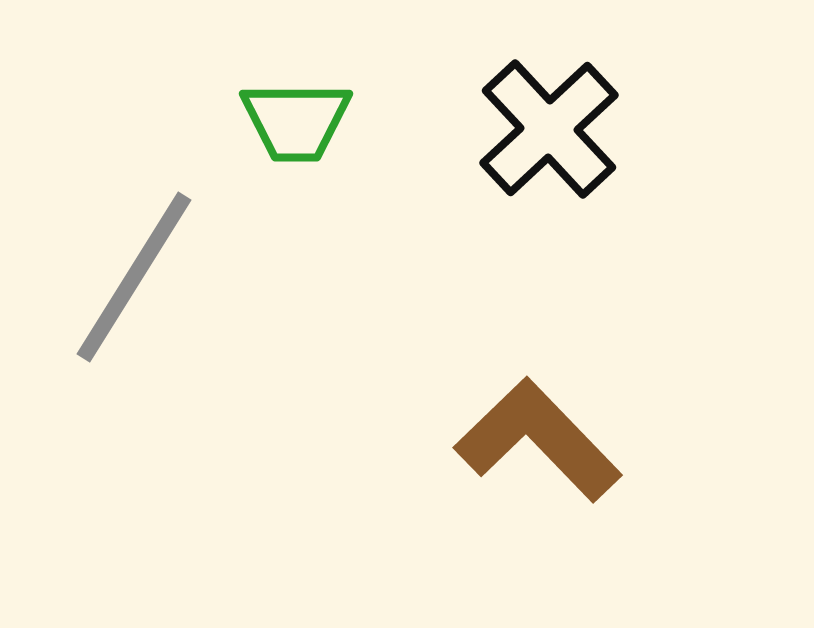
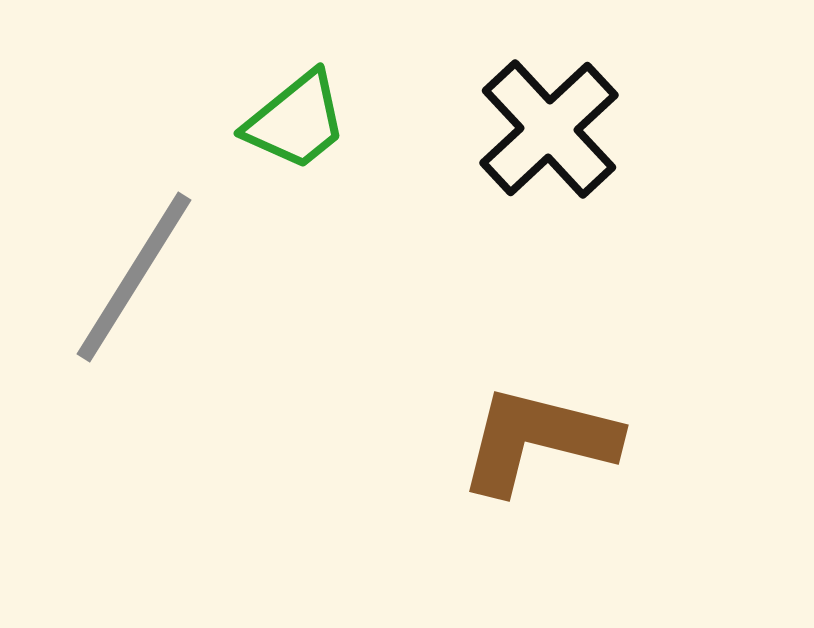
green trapezoid: rotated 39 degrees counterclockwise
brown L-shape: rotated 32 degrees counterclockwise
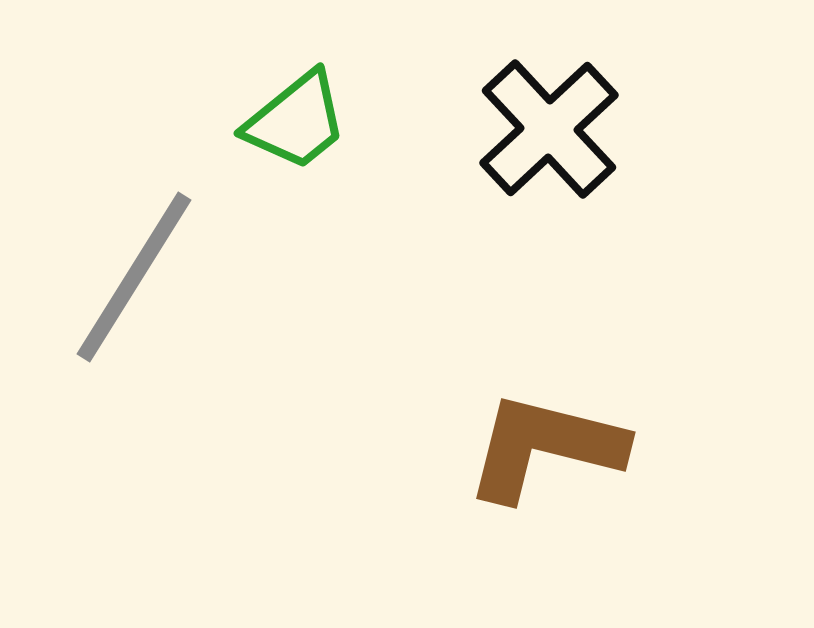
brown L-shape: moved 7 px right, 7 px down
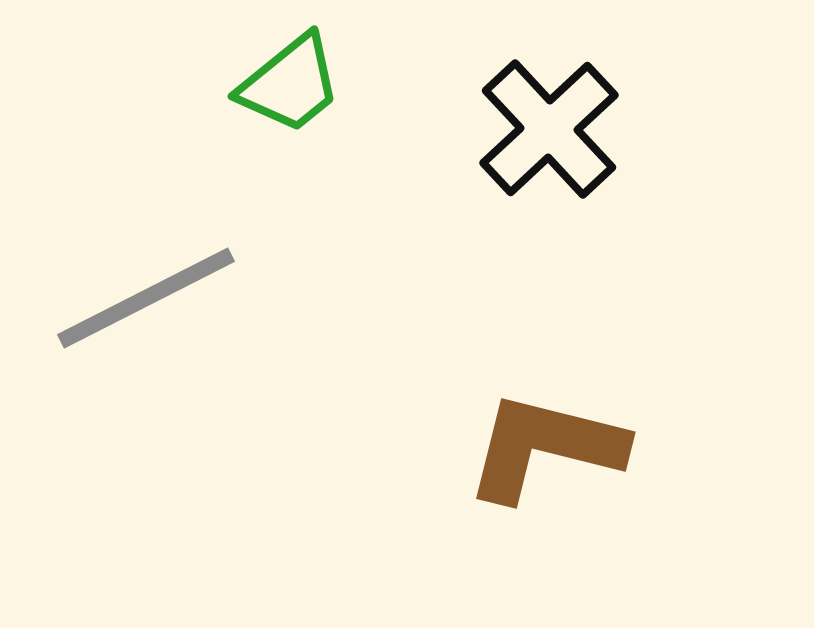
green trapezoid: moved 6 px left, 37 px up
gray line: moved 12 px right, 21 px down; rotated 31 degrees clockwise
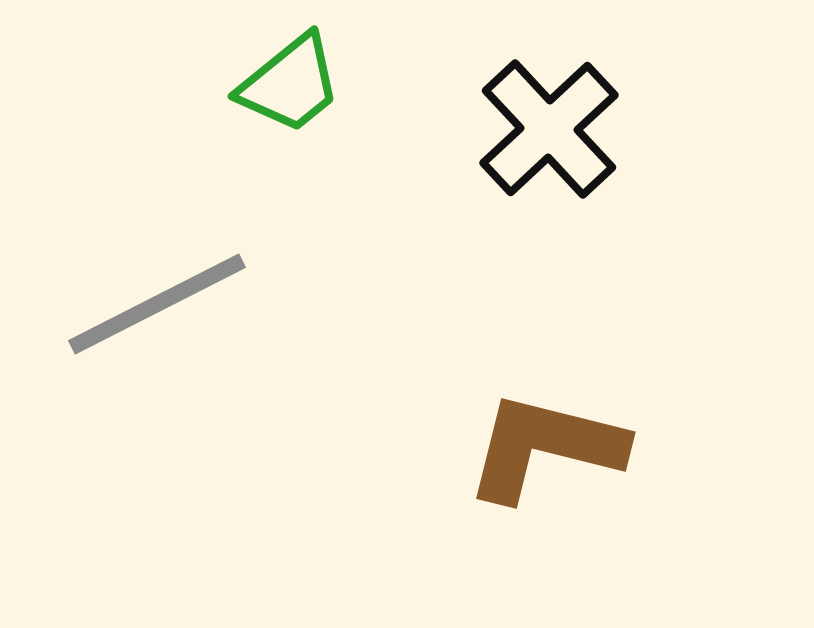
gray line: moved 11 px right, 6 px down
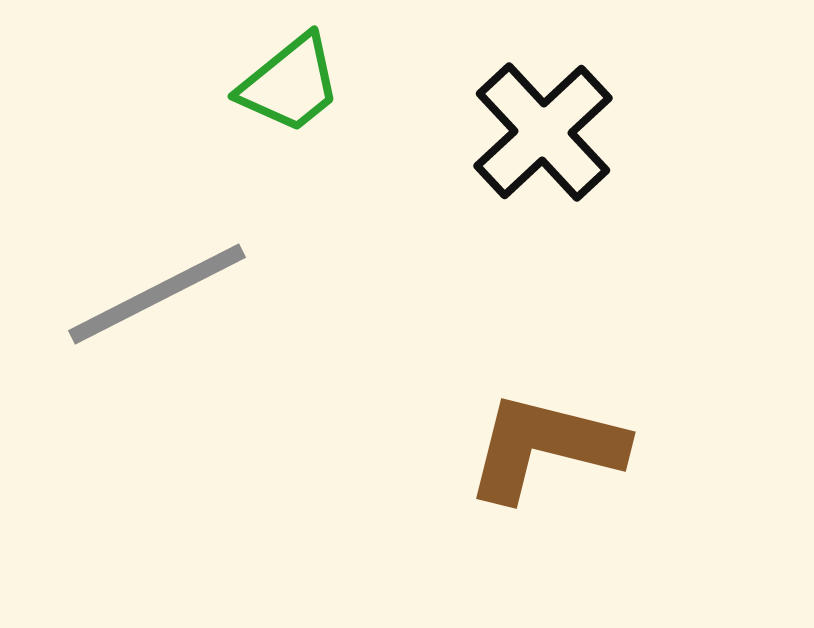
black cross: moved 6 px left, 3 px down
gray line: moved 10 px up
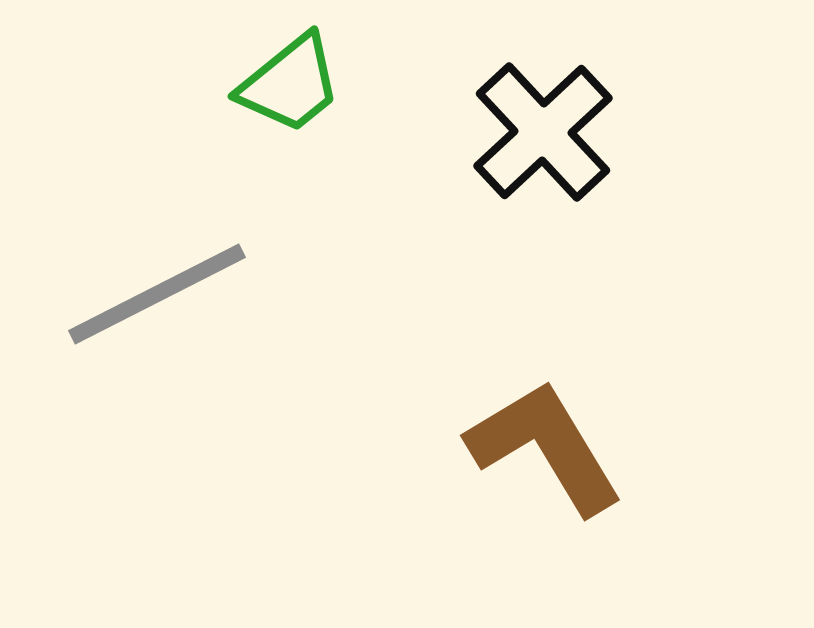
brown L-shape: rotated 45 degrees clockwise
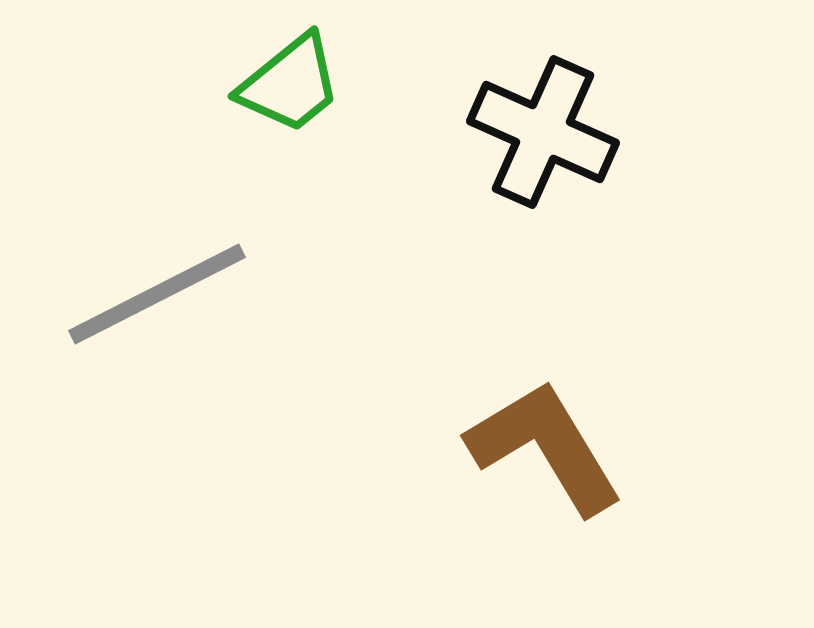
black cross: rotated 23 degrees counterclockwise
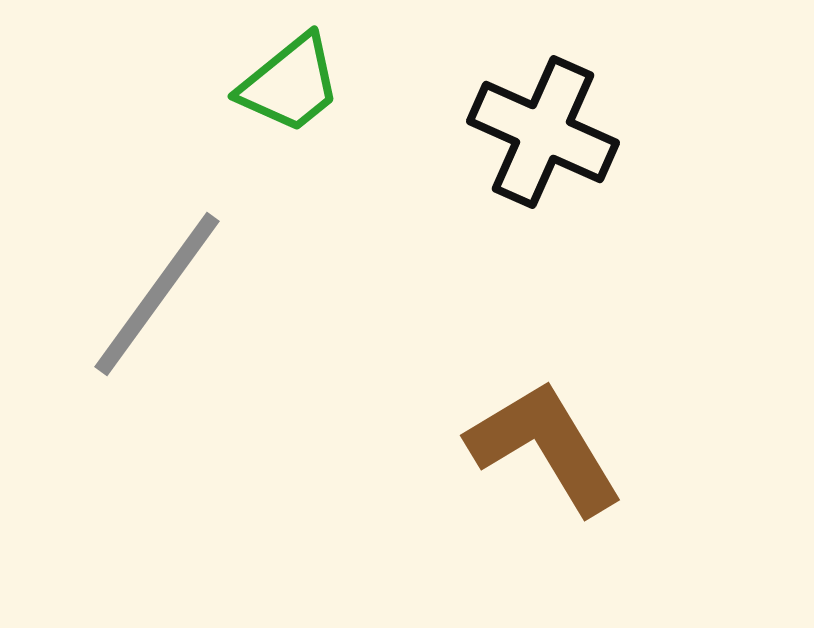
gray line: rotated 27 degrees counterclockwise
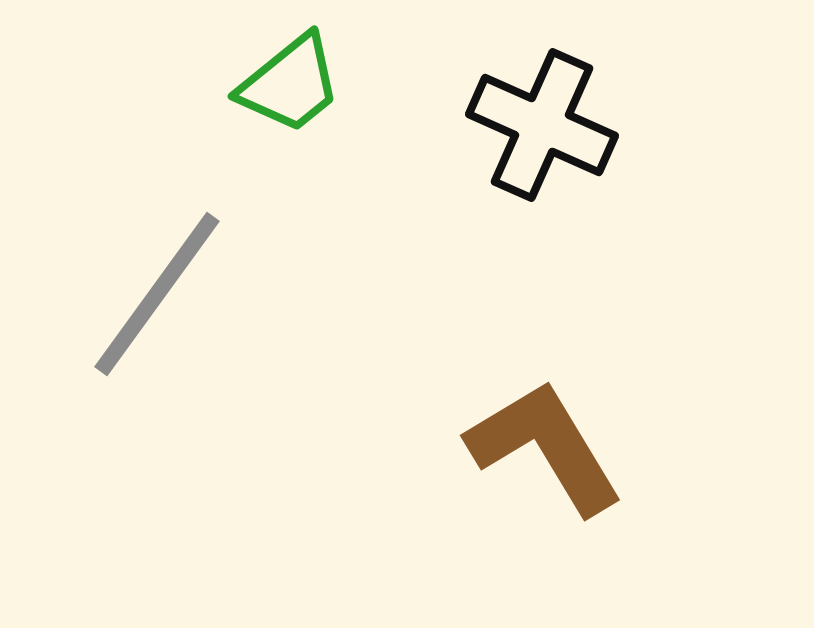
black cross: moved 1 px left, 7 px up
